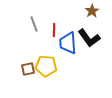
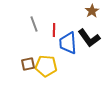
brown square: moved 5 px up
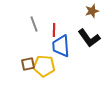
brown star: rotated 16 degrees clockwise
blue trapezoid: moved 7 px left, 3 px down
yellow pentagon: moved 2 px left
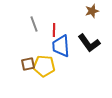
black L-shape: moved 5 px down
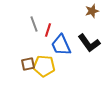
red line: moved 6 px left; rotated 16 degrees clockwise
blue trapezoid: moved 1 px up; rotated 20 degrees counterclockwise
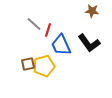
brown star: rotated 24 degrees clockwise
gray line: rotated 28 degrees counterclockwise
yellow pentagon: rotated 20 degrees counterclockwise
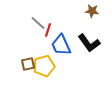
gray line: moved 4 px right, 1 px up
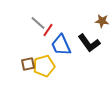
brown star: moved 10 px right, 10 px down
red line: rotated 16 degrees clockwise
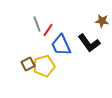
gray line: moved 1 px left, 1 px down; rotated 28 degrees clockwise
brown square: rotated 16 degrees counterclockwise
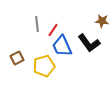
gray line: rotated 14 degrees clockwise
red line: moved 5 px right
blue trapezoid: moved 1 px right, 1 px down
brown square: moved 11 px left, 6 px up
